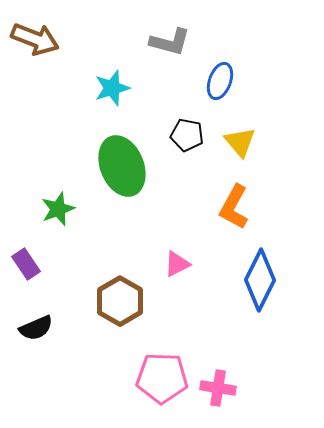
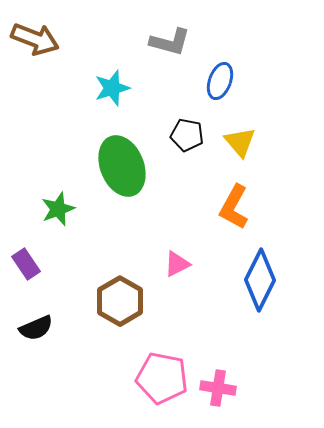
pink pentagon: rotated 9 degrees clockwise
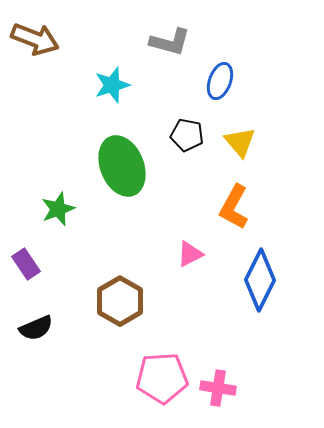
cyan star: moved 3 px up
pink triangle: moved 13 px right, 10 px up
pink pentagon: rotated 15 degrees counterclockwise
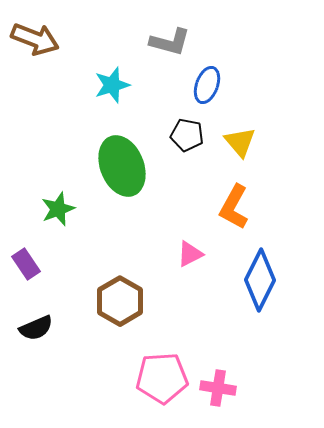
blue ellipse: moved 13 px left, 4 px down
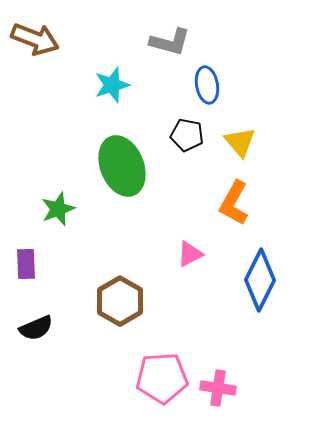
blue ellipse: rotated 30 degrees counterclockwise
orange L-shape: moved 4 px up
purple rectangle: rotated 32 degrees clockwise
